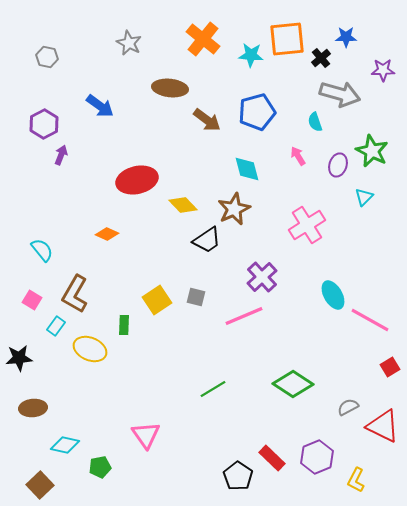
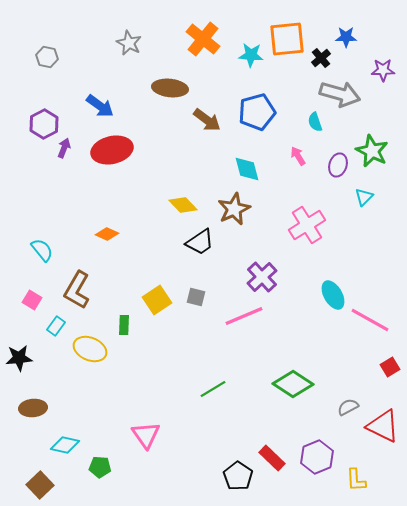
purple arrow at (61, 155): moved 3 px right, 7 px up
red ellipse at (137, 180): moved 25 px left, 30 px up
black trapezoid at (207, 240): moved 7 px left, 2 px down
brown L-shape at (75, 294): moved 2 px right, 4 px up
green pentagon at (100, 467): rotated 15 degrees clockwise
yellow L-shape at (356, 480): rotated 30 degrees counterclockwise
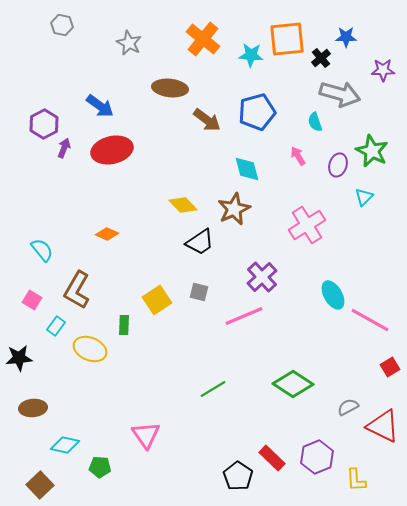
gray hexagon at (47, 57): moved 15 px right, 32 px up
gray square at (196, 297): moved 3 px right, 5 px up
